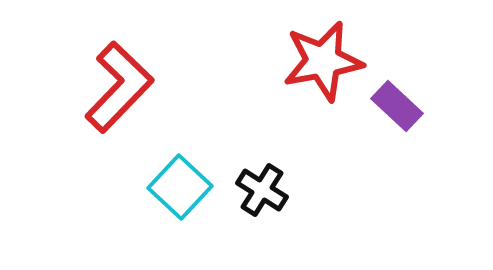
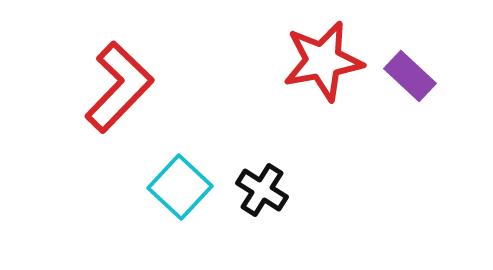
purple rectangle: moved 13 px right, 30 px up
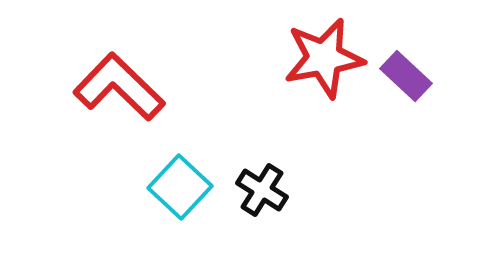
red star: moved 1 px right, 3 px up
purple rectangle: moved 4 px left
red L-shape: rotated 90 degrees counterclockwise
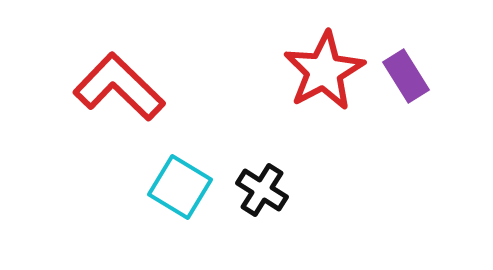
red star: moved 13 px down; rotated 18 degrees counterclockwise
purple rectangle: rotated 15 degrees clockwise
cyan square: rotated 12 degrees counterclockwise
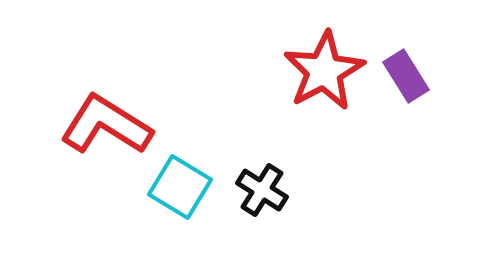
red L-shape: moved 13 px left, 38 px down; rotated 12 degrees counterclockwise
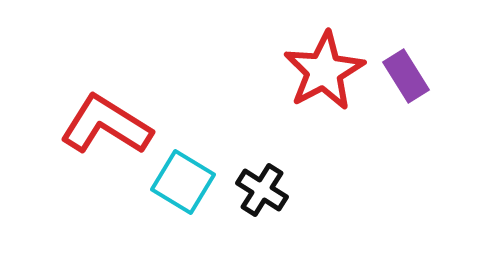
cyan square: moved 3 px right, 5 px up
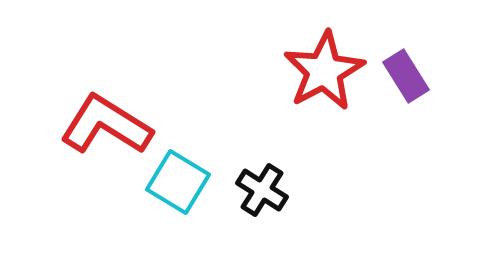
cyan square: moved 5 px left
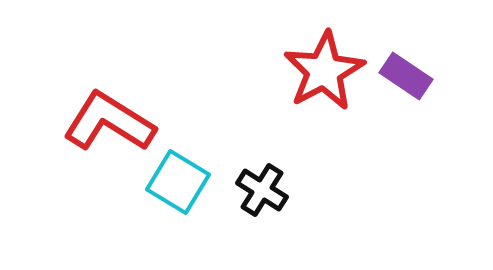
purple rectangle: rotated 24 degrees counterclockwise
red L-shape: moved 3 px right, 3 px up
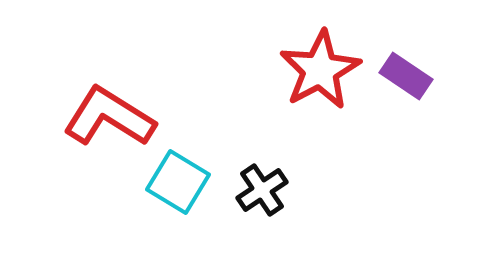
red star: moved 4 px left, 1 px up
red L-shape: moved 5 px up
black cross: rotated 24 degrees clockwise
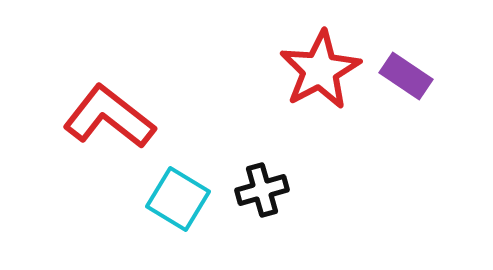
red L-shape: rotated 6 degrees clockwise
cyan square: moved 17 px down
black cross: rotated 18 degrees clockwise
